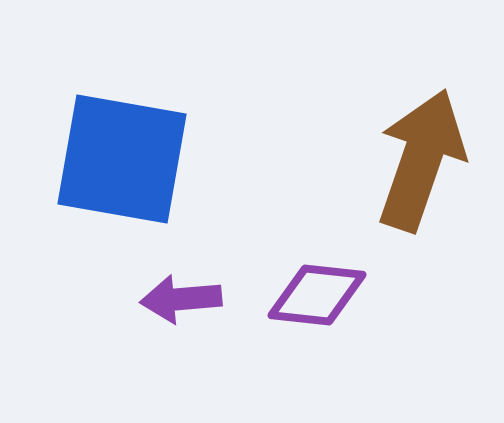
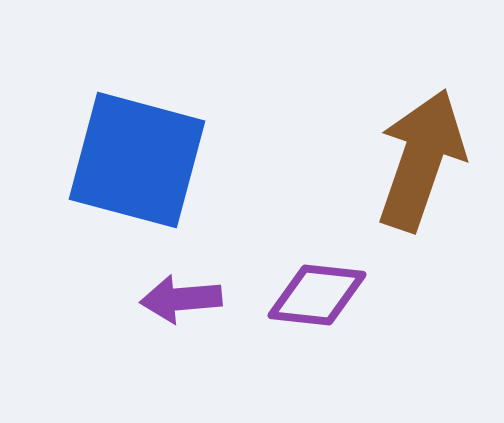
blue square: moved 15 px right, 1 px down; rotated 5 degrees clockwise
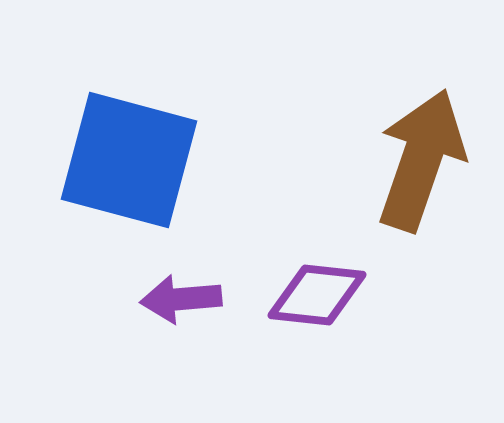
blue square: moved 8 px left
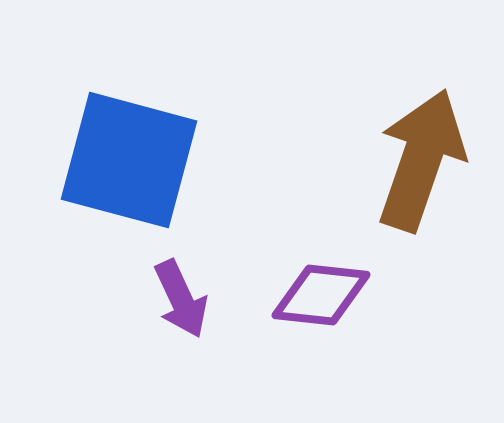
purple diamond: moved 4 px right
purple arrow: rotated 110 degrees counterclockwise
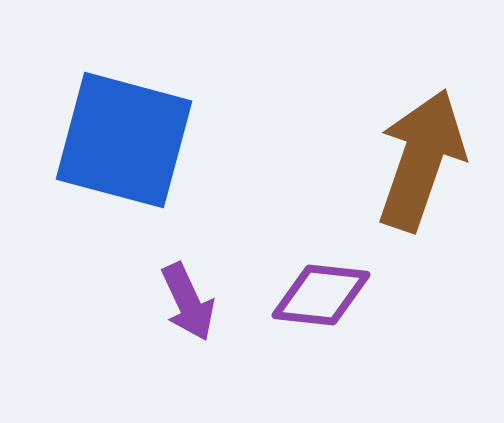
blue square: moved 5 px left, 20 px up
purple arrow: moved 7 px right, 3 px down
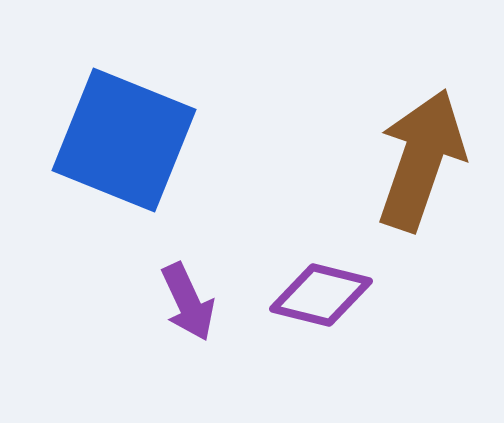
blue square: rotated 7 degrees clockwise
purple diamond: rotated 8 degrees clockwise
